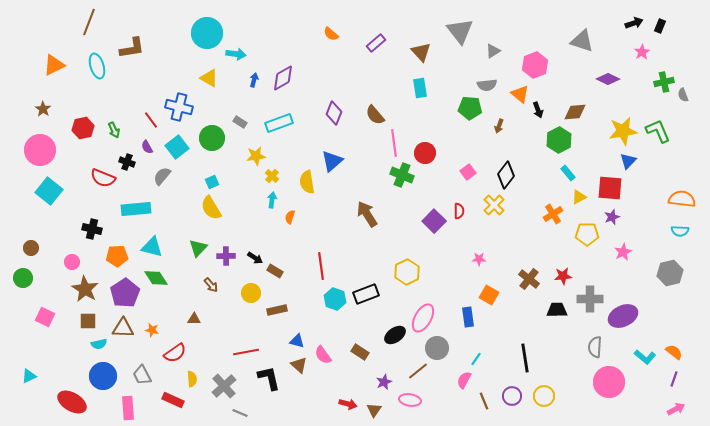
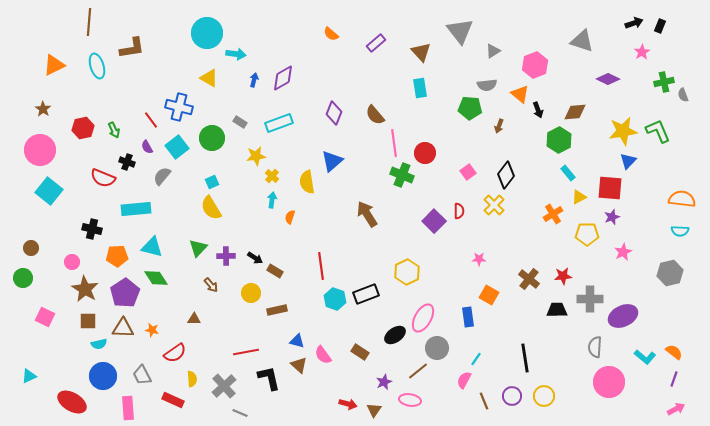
brown line at (89, 22): rotated 16 degrees counterclockwise
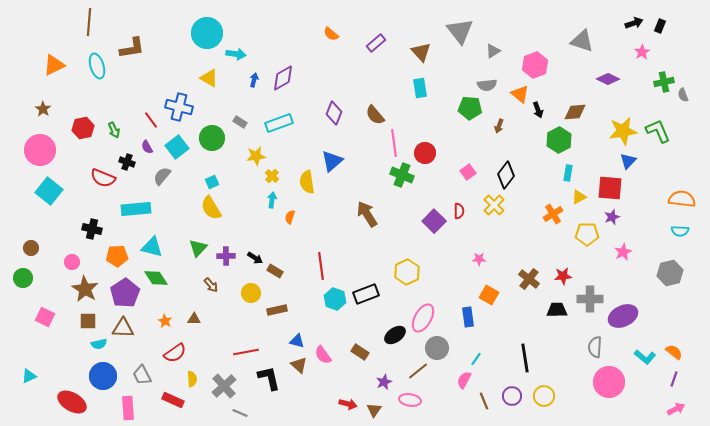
cyan rectangle at (568, 173): rotated 49 degrees clockwise
orange star at (152, 330): moved 13 px right, 9 px up; rotated 16 degrees clockwise
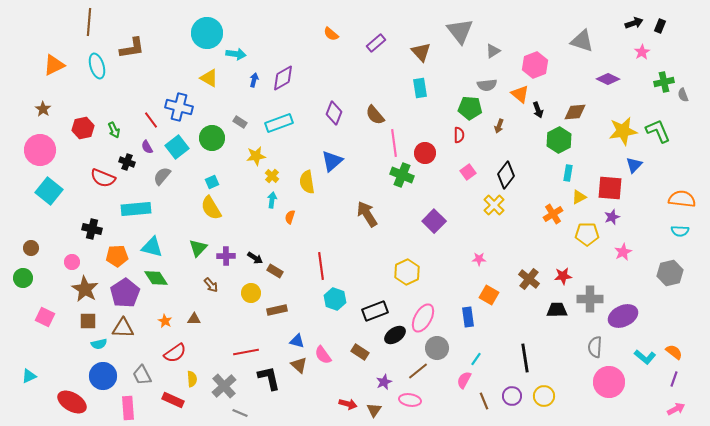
blue triangle at (628, 161): moved 6 px right, 4 px down
red semicircle at (459, 211): moved 76 px up
black rectangle at (366, 294): moved 9 px right, 17 px down
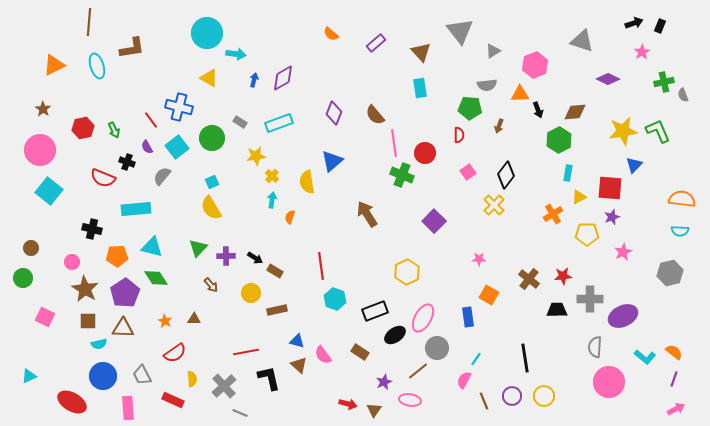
orange triangle at (520, 94): rotated 42 degrees counterclockwise
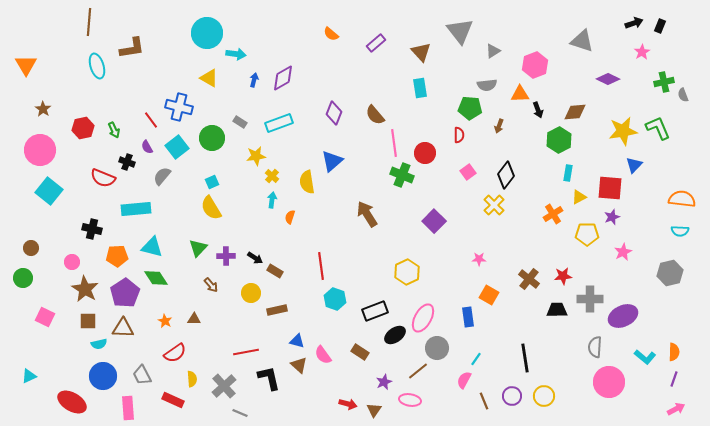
orange triangle at (54, 65): moved 28 px left; rotated 35 degrees counterclockwise
green L-shape at (658, 131): moved 3 px up
orange semicircle at (674, 352): rotated 54 degrees clockwise
